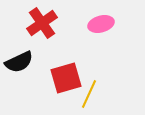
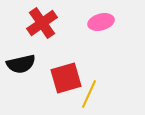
pink ellipse: moved 2 px up
black semicircle: moved 2 px right, 2 px down; rotated 12 degrees clockwise
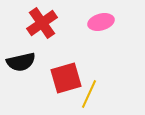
black semicircle: moved 2 px up
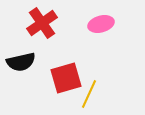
pink ellipse: moved 2 px down
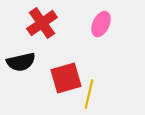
pink ellipse: rotated 50 degrees counterclockwise
yellow line: rotated 12 degrees counterclockwise
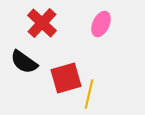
red cross: rotated 12 degrees counterclockwise
black semicircle: moved 3 px right; rotated 48 degrees clockwise
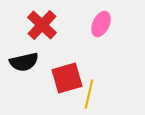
red cross: moved 2 px down
black semicircle: rotated 48 degrees counterclockwise
red square: moved 1 px right
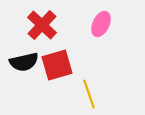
red square: moved 10 px left, 13 px up
yellow line: rotated 32 degrees counterclockwise
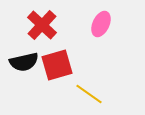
yellow line: rotated 36 degrees counterclockwise
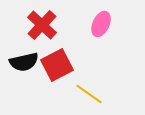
red square: rotated 12 degrees counterclockwise
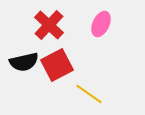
red cross: moved 7 px right
